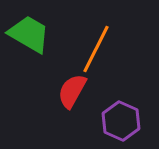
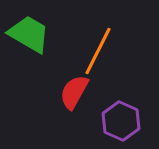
orange line: moved 2 px right, 2 px down
red semicircle: moved 2 px right, 1 px down
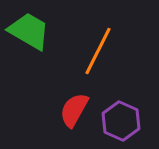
green trapezoid: moved 3 px up
red semicircle: moved 18 px down
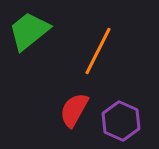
green trapezoid: rotated 69 degrees counterclockwise
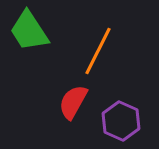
green trapezoid: rotated 84 degrees counterclockwise
red semicircle: moved 1 px left, 8 px up
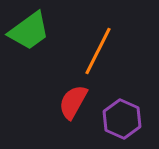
green trapezoid: rotated 93 degrees counterclockwise
purple hexagon: moved 1 px right, 2 px up
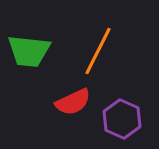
green trapezoid: moved 20 px down; rotated 42 degrees clockwise
red semicircle: rotated 144 degrees counterclockwise
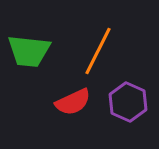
purple hexagon: moved 6 px right, 17 px up
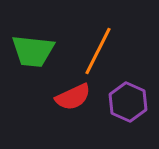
green trapezoid: moved 4 px right
red semicircle: moved 5 px up
